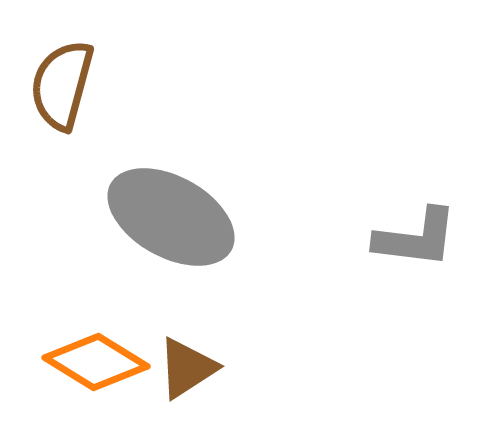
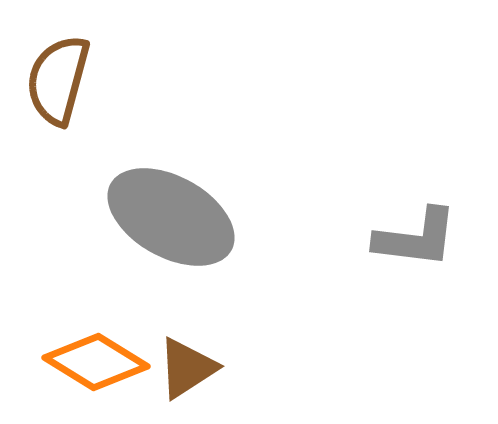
brown semicircle: moved 4 px left, 5 px up
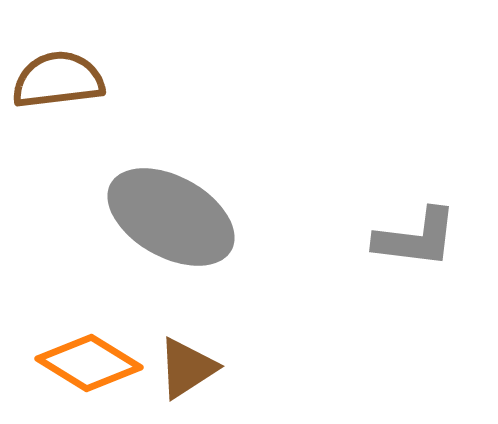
brown semicircle: rotated 68 degrees clockwise
orange diamond: moved 7 px left, 1 px down
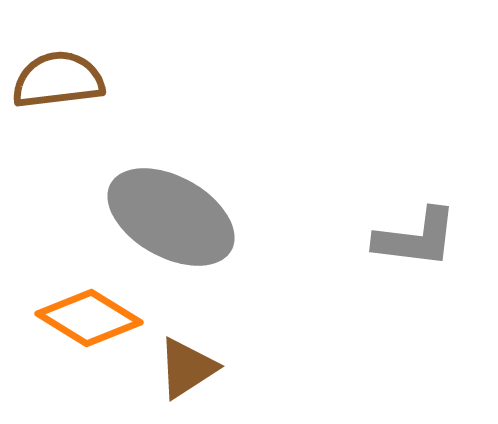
orange diamond: moved 45 px up
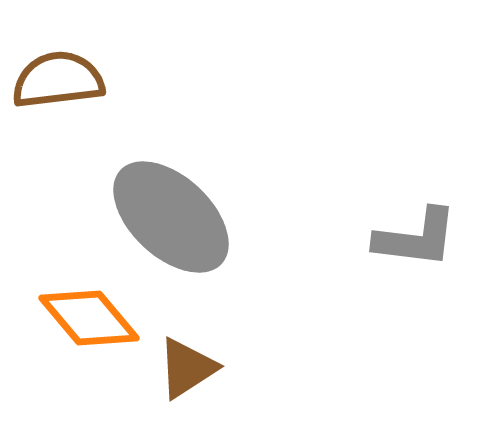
gray ellipse: rotated 14 degrees clockwise
orange diamond: rotated 18 degrees clockwise
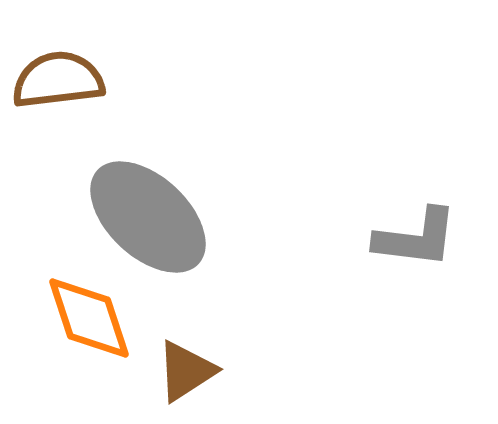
gray ellipse: moved 23 px left
orange diamond: rotated 22 degrees clockwise
brown triangle: moved 1 px left, 3 px down
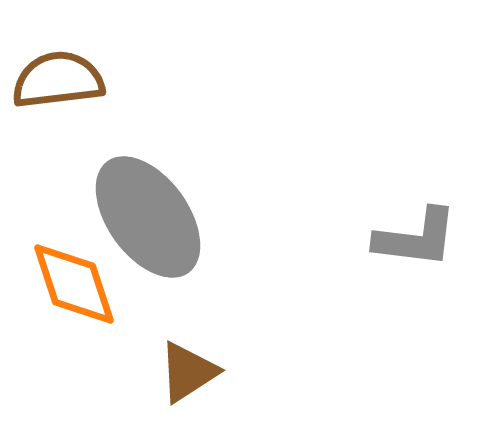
gray ellipse: rotated 11 degrees clockwise
orange diamond: moved 15 px left, 34 px up
brown triangle: moved 2 px right, 1 px down
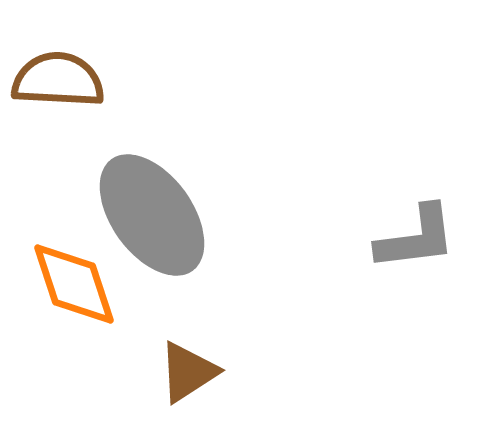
brown semicircle: rotated 10 degrees clockwise
gray ellipse: moved 4 px right, 2 px up
gray L-shape: rotated 14 degrees counterclockwise
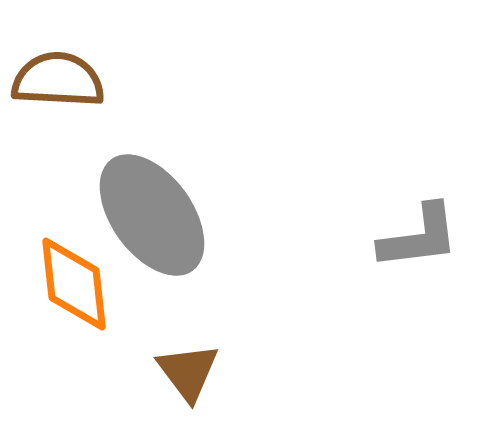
gray L-shape: moved 3 px right, 1 px up
orange diamond: rotated 12 degrees clockwise
brown triangle: rotated 34 degrees counterclockwise
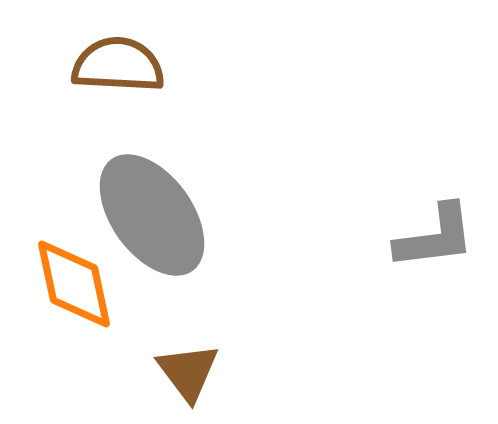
brown semicircle: moved 60 px right, 15 px up
gray L-shape: moved 16 px right
orange diamond: rotated 6 degrees counterclockwise
